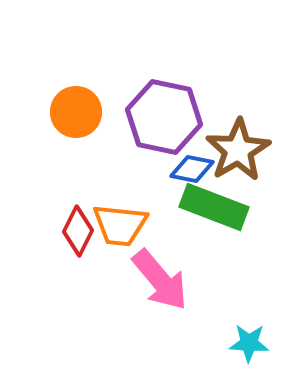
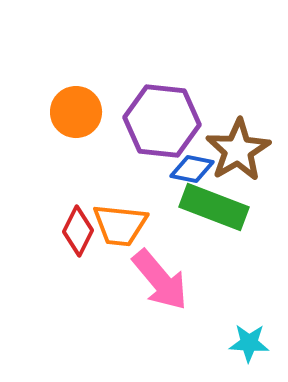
purple hexagon: moved 2 px left, 4 px down; rotated 6 degrees counterclockwise
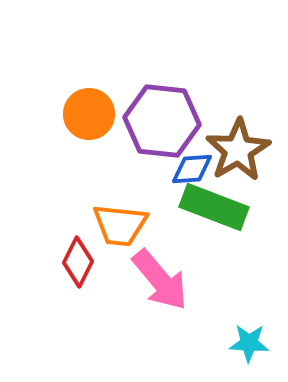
orange circle: moved 13 px right, 2 px down
blue diamond: rotated 15 degrees counterclockwise
red diamond: moved 31 px down
